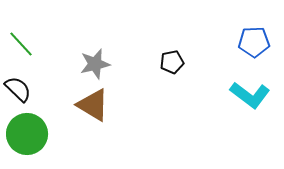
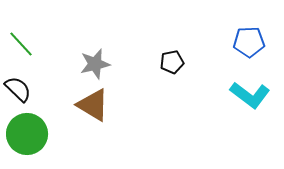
blue pentagon: moved 5 px left
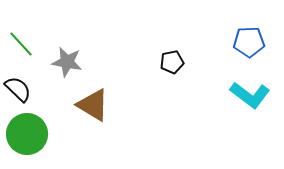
gray star: moved 28 px left, 2 px up; rotated 24 degrees clockwise
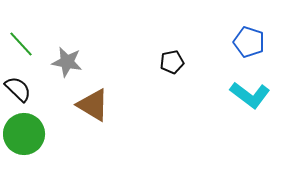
blue pentagon: rotated 20 degrees clockwise
green circle: moved 3 px left
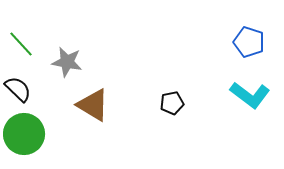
black pentagon: moved 41 px down
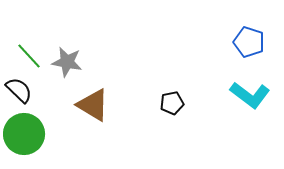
green line: moved 8 px right, 12 px down
black semicircle: moved 1 px right, 1 px down
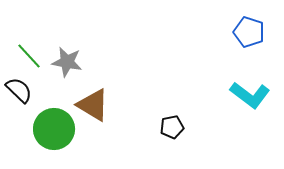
blue pentagon: moved 10 px up
black pentagon: moved 24 px down
green circle: moved 30 px right, 5 px up
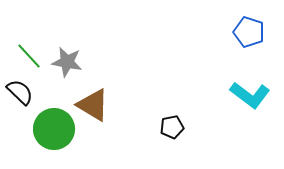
black semicircle: moved 1 px right, 2 px down
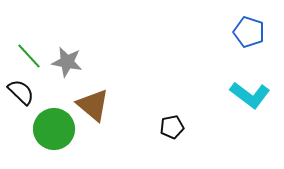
black semicircle: moved 1 px right
brown triangle: rotated 9 degrees clockwise
